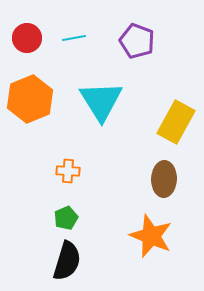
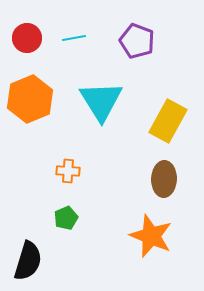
yellow rectangle: moved 8 px left, 1 px up
black semicircle: moved 39 px left
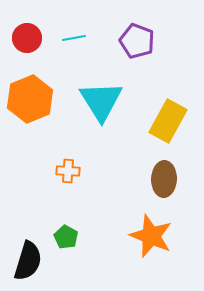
green pentagon: moved 19 px down; rotated 20 degrees counterclockwise
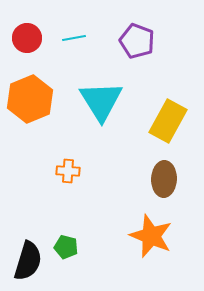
green pentagon: moved 10 px down; rotated 15 degrees counterclockwise
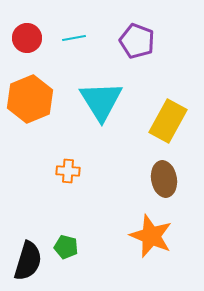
brown ellipse: rotated 12 degrees counterclockwise
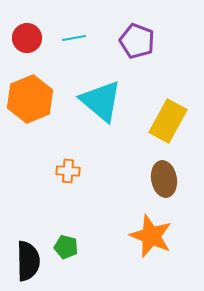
cyan triangle: rotated 18 degrees counterclockwise
black semicircle: rotated 18 degrees counterclockwise
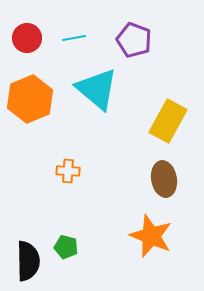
purple pentagon: moved 3 px left, 1 px up
cyan triangle: moved 4 px left, 12 px up
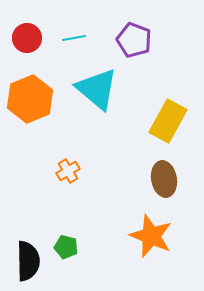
orange cross: rotated 35 degrees counterclockwise
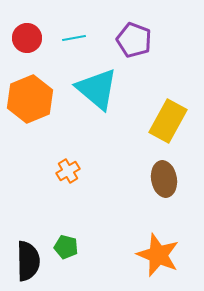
orange star: moved 7 px right, 19 px down
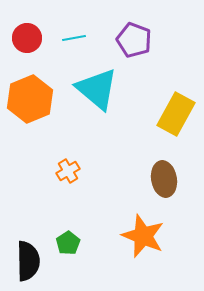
yellow rectangle: moved 8 px right, 7 px up
green pentagon: moved 2 px right, 4 px up; rotated 25 degrees clockwise
orange star: moved 15 px left, 19 px up
